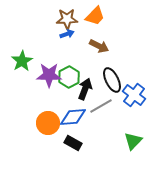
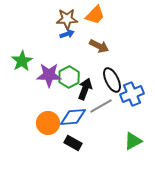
orange trapezoid: moved 1 px up
blue cross: moved 2 px left, 1 px up; rotated 30 degrees clockwise
green triangle: rotated 18 degrees clockwise
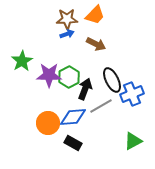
brown arrow: moved 3 px left, 2 px up
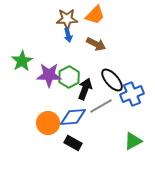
blue arrow: moved 1 px right, 1 px down; rotated 96 degrees clockwise
black ellipse: rotated 15 degrees counterclockwise
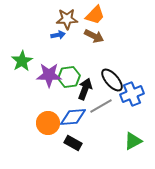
blue arrow: moved 10 px left; rotated 88 degrees counterclockwise
brown arrow: moved 2 px left, 8 px up
green hexagon: rotated 20 degrees clockwise
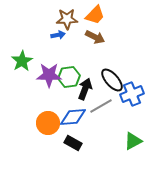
brown arrow: moved 1 px right, 1 px down
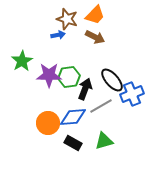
brown star: rotated 20 degrees clockwise
green triangle: moved 29 px left; rotated 12 degrees clockwise
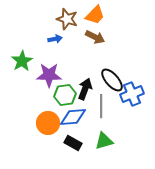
blue arrow: moved 3 px left, 4 px down
green hexagon: moved 4 px left, 18 px down
gray line: rotated 60 degrees counterclockwise
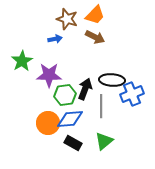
black ellipse: rotated 45 degrees counterclockwise
blue diamond: moved 3 px left, 2 px down
green triangle: rotated 24 degrees counterclockwise
